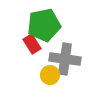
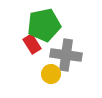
gray cross: moved 1 px right, 4 px up
yellow circle: moved 1 px right, 1 px up
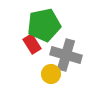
gray cross: rotated 8 degrees clockwise
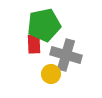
red rectangle: moved 2 px right; rotated 30 degrees clockwise
